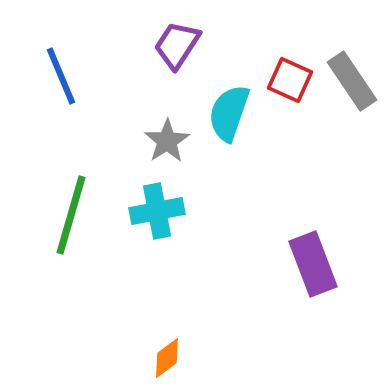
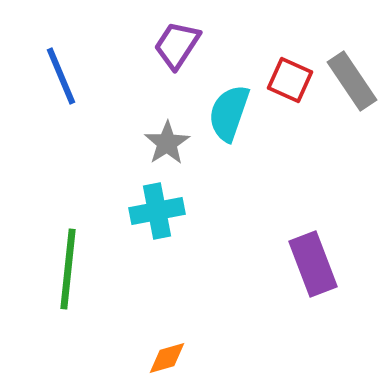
gray star: moved 2 px down
green line: moved 3 px left, 54 px down; rotated 10 degrees counterclockwise
orange diamond: rotated 21 degrees clockwise
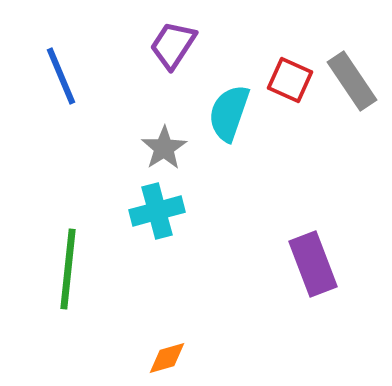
purple trapezoid: moved 4 px left
gray star: moved 3 px left, 5 px down
cyan cross: rotated 4 degrees counterclockwise
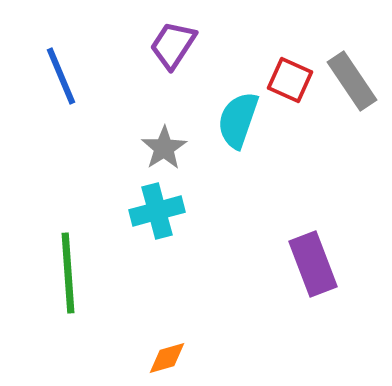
cyan semicircle: moved 9 px right, 7 px down
green line: moved 4 px down; rotated 10 degrees counterclockwise
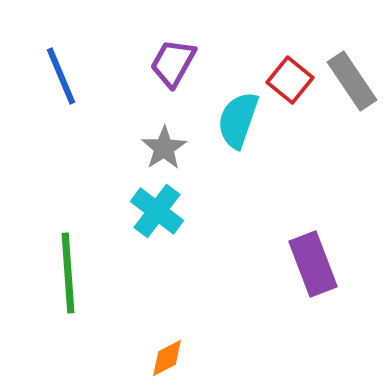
purple trapezoid: moved 18 px down; rotated 4 degrees counterclockwise
red square: rotated 15 degrees clockwise
cyan cross: rotated 38 degrees counterclockwise
orange diamond: rotated 12 degrees counterclockwise
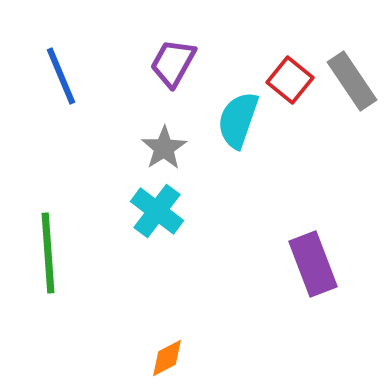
green line: moved 20 px left, 20 px up
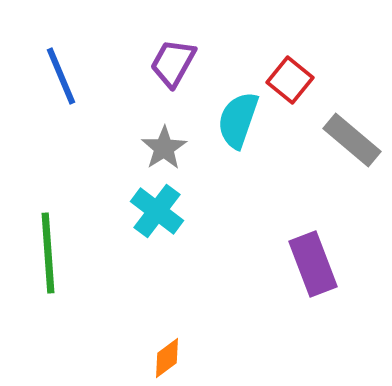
gray rectangle: moved 59 px down; rotated 16 degrees counterclockwise
orange diamond: rotated 9 degrees counterclockwise
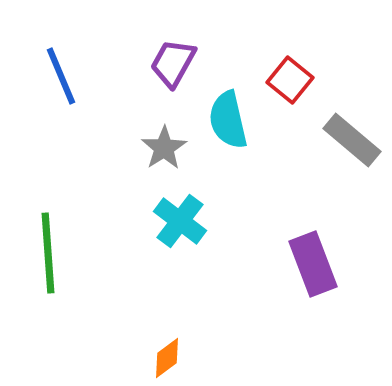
cyan semicircle: moved 10 px left; rotated 32 degrees counterclockwise
cyan cross: moved 23 px right, 10 px down
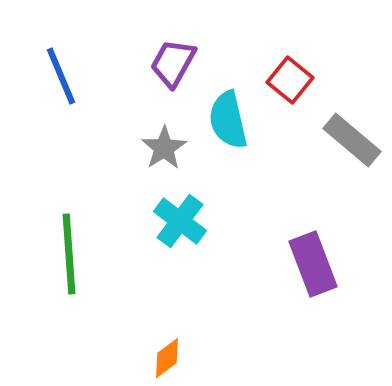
green line: moved 21 px right, 1 px down
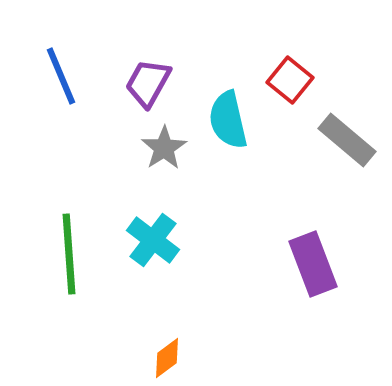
purple trapezoid: moved 25 px left, 20 px down
gray rectangle: moved 5 px left
cyan cross: moved 27 px left, 19 px down
